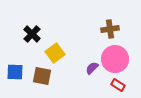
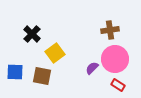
brown cross: moved 1 px down
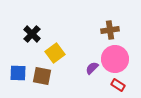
blue square: moved 3 px right, 1 px down
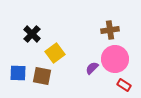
red rectangle: moved 6 px right
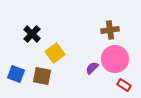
blue square: moved 2 px left, 1 px down; rotated 18 degrees clockwise
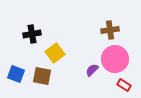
black cross: rotated 36 degrees clockwise
purple semicircle: moved 2 px down
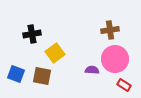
purple semicircle: rotated 48 degrees clockwise
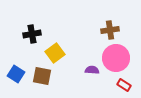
pink circle: moved 1 px right, 1 px up
blue square: rotated 12 degrees clockwise
